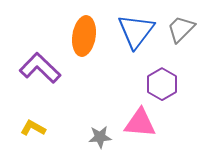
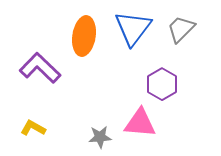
blue triangle: moved 3 px left, 3 px up
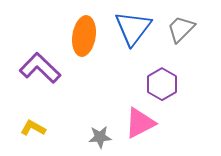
pink triangle: rotated 32 degrees counterclockwise
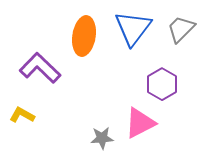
yellow L-shape: moved 11 px left, 13 px up
gray star: moved 2 px right, 1 px down
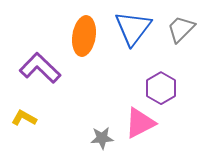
purple hexagon: moved 1 px left, 4 px down
yellow L-shape: moved 2 px right, 3 px down
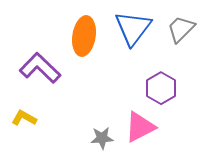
pink triangle: moved 4 px down
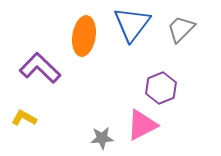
blue triangle: moved 1 px left, 4 px up
purple hexagon: rotated 8 degrees clockwise
pink triangle: moved 2 px right, 2 px up
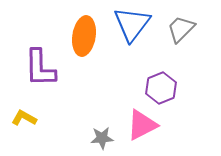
purple L-shape: rotated 135 degrees counterclockwise
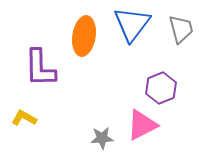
gray trapezoid: rotated 120 degrees clockwise
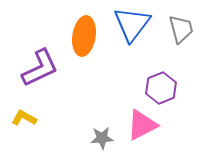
purple L-shape: rotated 114 degrees counterclockwise
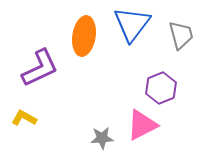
gray trapezoid: moved 6 px down
